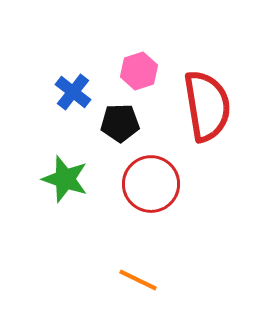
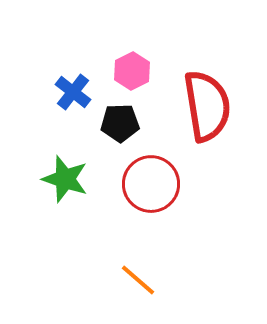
pink hexagon: moved 7 px left; rotated 9 degrees counterclockwise
orange line: rotated 15 degrees clockwise
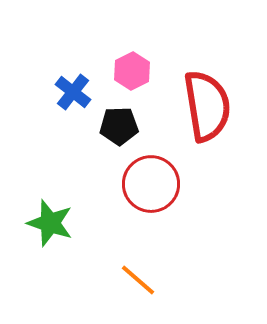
black pentagon: moved 1 px left, 3 px down
green star: moved 15 px left, 44 px down
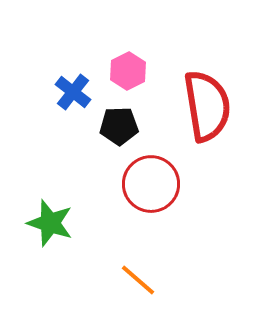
pink hexagon: moved 4 px left
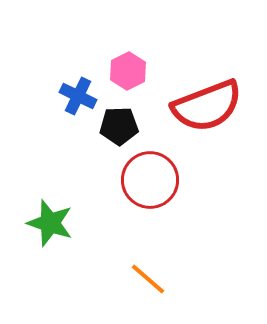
blue cross: moved 5 px right, 4 px down; rotated 12 degrees counterclockwise
red semicircle: rotated 78 degrees clockwise
red circle: moved 1 px left, 4 px up
orange line: moved 10 px right, 1 px up
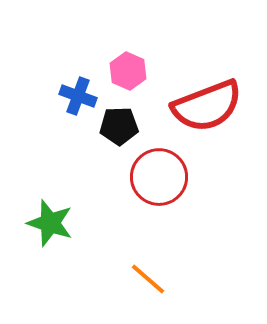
pink hexagon: rotated 9 degrees counterclockwise
blue cross: rotated 6 degrees counterclockwise
red circle: moved 9 px right, 3 px up
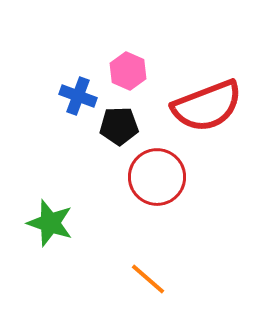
red circle: moved 2 px left
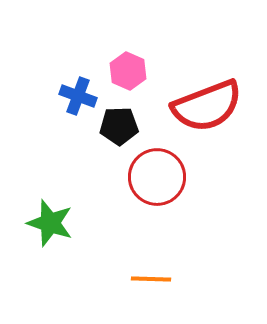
orange line: moved 3 px right; rotated 39 degrees counterclockwise
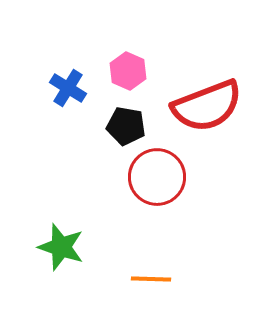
blue cross: moved 10 px left, 8 px up; rotated 12 degrees clockwise
black pentagon: moved 7 px right; rotated 12 degrees clockwise
green star: moved 11 px right, 24 px down
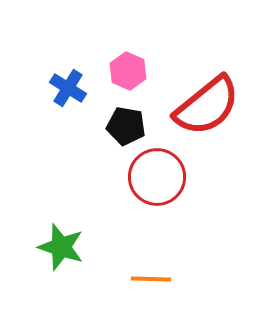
red semicircle: rotated 18 degrees counterclockwise
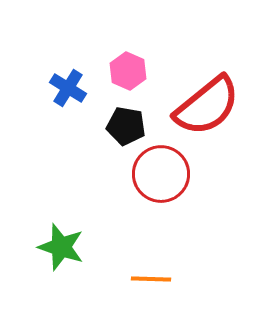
red circle: moved 4 px right, 3 px up
